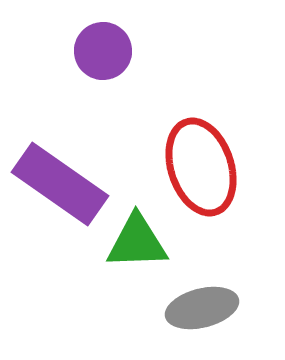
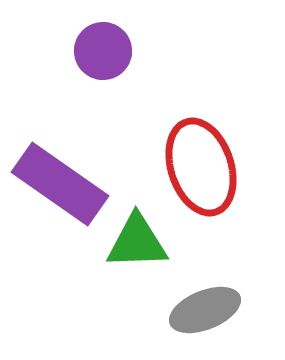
gray ellipse: moved 3 px right, 2 px down; rotated 8 degrees counterclockwise
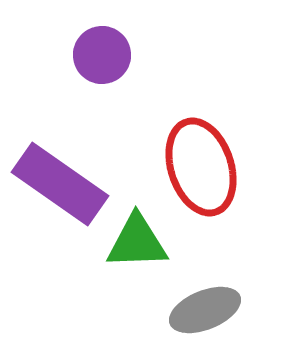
purple circle: moved 1 px left, 4 px down
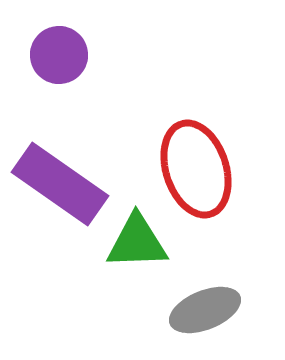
purple circle: moved 43 px left
red ellipse: moved 5 px left, 2 px down
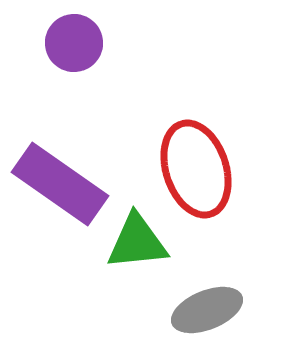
purple circle: moved 15 px right, 12 px up
green triangle: rotated 4 degrees counterclockwise
gray ellipse: moved 2 px right
